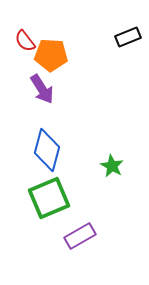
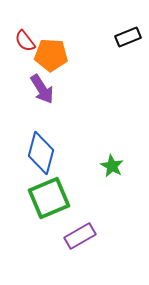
blue diamond: moved 6 px left, 3 px down
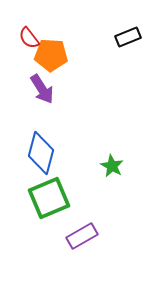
red semicircle: moved 4 px right, 3 px up
purple rectangle: moved 2 px right
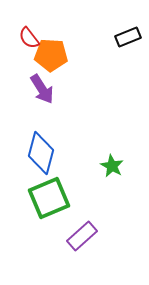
purple rectangle: rotated 12 degrees counterclockwise
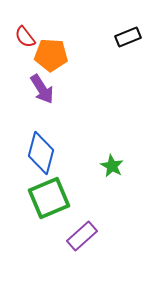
red semicircle: moved 4 px left, 1 px up
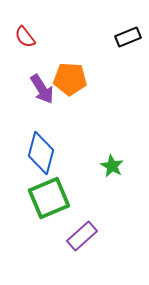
orange pentagon: moved 19 px right, 24 px down
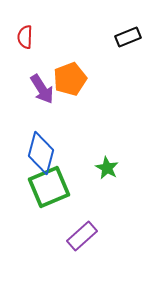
red semicircle: rotated 40 degrees clockwise
orange pentagon: rotated 24 degrees counterclockwise
green star: moved 5 px left, 2 px down
green square: moved 11 px up
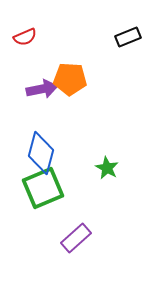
red semicircle: rotated 115 degrees counterclockwise
orange pentagon: rotated 24 degrees clockwise
purple arrow: rotated 68 degrees counterclockwise
green square: moved 6 px left, 1 px down
purple rectangle: moved 6 px left, 2 px down
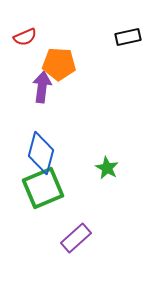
black rectangle: rotated 10 degrees clockwise
orange pentagon: moved 11 px left, 15 px up
purple arrow: moved 2 px up; rotated 72 degrees counterclockwise
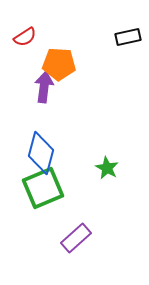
red semicircle: rotated 10 degrees counterclockwise
purple arrow: moved 2 px right
